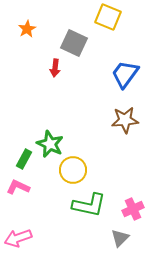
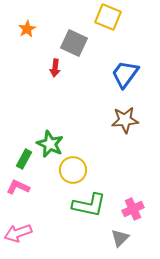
pink arrow: moved 5 px up
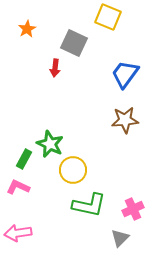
pink arrow: rotated 12 degrees clockwise
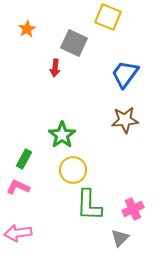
green star: moved 12 px right, 9 px up; rotated 12 degrees clockwise
green L-shape: rotated 80 degrees clockwise
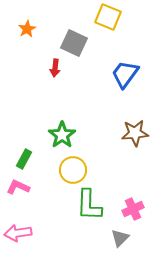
brown star: moved 10 px right, 13 px down
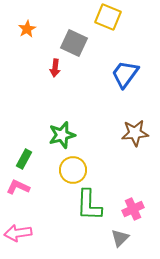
green star: rotated 20 degrees clockwise
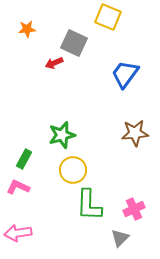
orange star: rotated 24 degrees clockwise
red arrow: moved 1 px left, 5 px up; rotated 60 degrees clockwise
pink cross: moved 1 px right
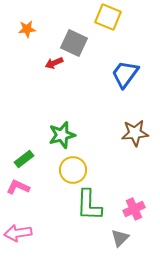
green rectangle: rotated 24 degrees clockwise
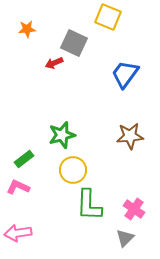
brown star: moved 5 px left, 3 px down
pink cross: rotated 30 degrees counterclockwise
gray triangle: moved 5 px right
